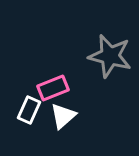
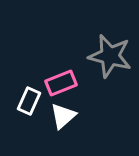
pink rectangle: moved 8 px right, 5 px up
white rectangle: moved 9 px up
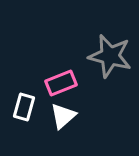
white rectangle: moved 5 px left, 6 px down; rotated 8 degrees counterclockwise
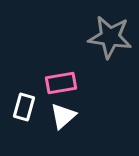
gray star: moved 19 px up; rotated 6 degrees counterclockwise
pink rectangle: rotated 12 degrees clockwise
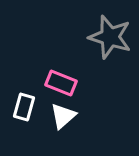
gray star: rotated 9 degrees clockwise
pink rectangle: rotated 32 degrees clockwise
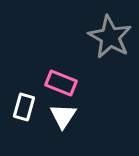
gray star: rotated 12 degrees clockwise
white triangle: rotated 16 degrees counterclockwise
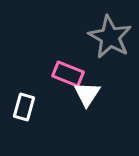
pink rectangle: moved 7 px right, 9 px up
white triangle: moved 24 px right, 22 px up
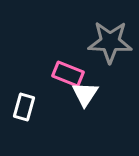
gray star: moved 5 px down; rotated 27 degrees counterclockwise
white triangle: moved 2 px left
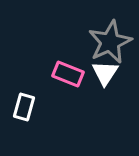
gray star: rotated 27 degrees counterclockwise
white triangle: moved 20 px right, 21 px up
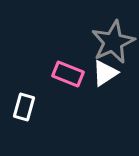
gray star: moved 3 px right
white triangle: rotated 24 degrees clockwise
